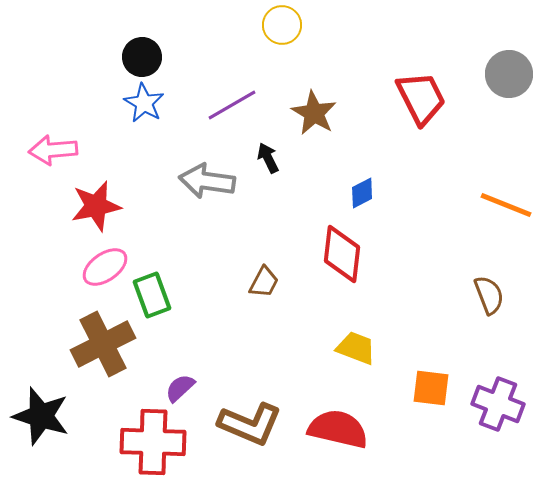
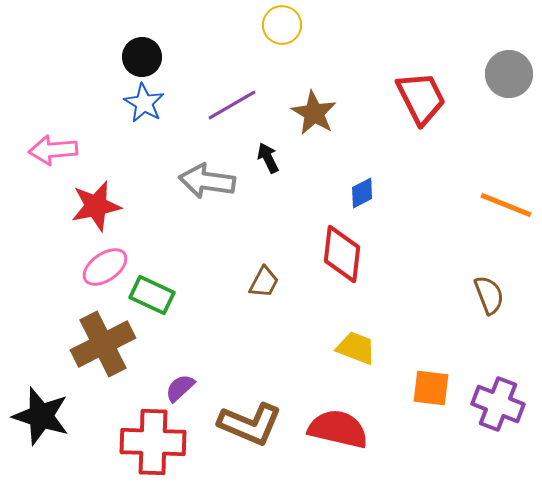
green rectangle: rotated 45 degrees counterclockwise
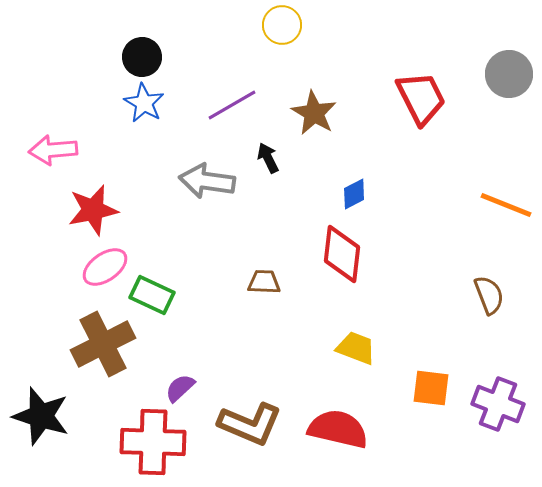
blue diamond: moved 8 px left, 1 px down
red star: moved 3 px left, 4 px down
brown trapezoid: rotated 116 degrees counterclockwise
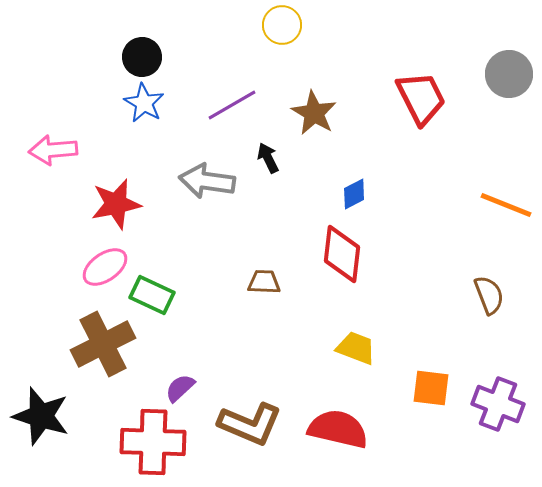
red star: moved 23 px right, 6 px up
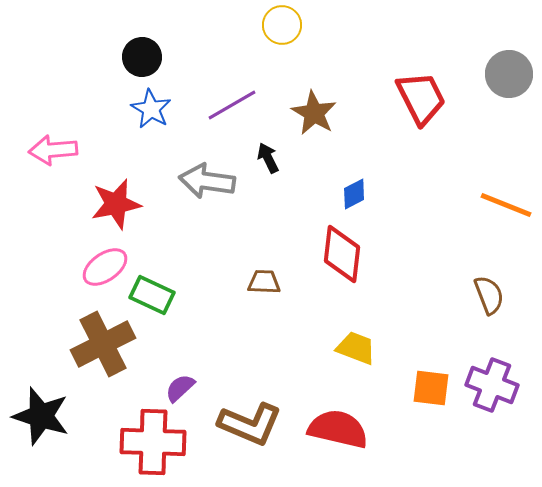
blue star: moved 7 px right, 6 px down
purple cross: moved 6 px left, 19 px up
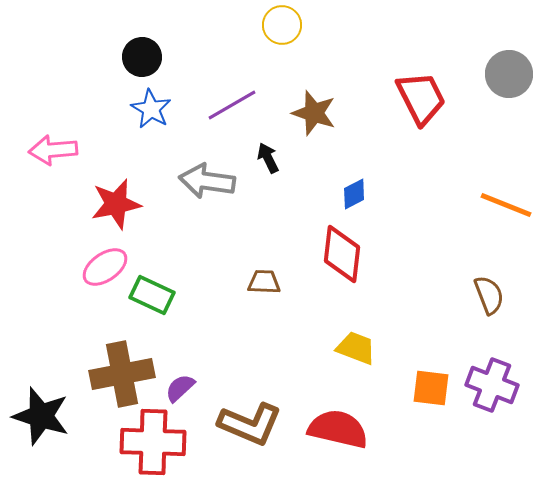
brown star: rotated 12 degrees counterclockwise
brown cross: moved 19 px right, 30 px down; rotated 16 degrees clockwise
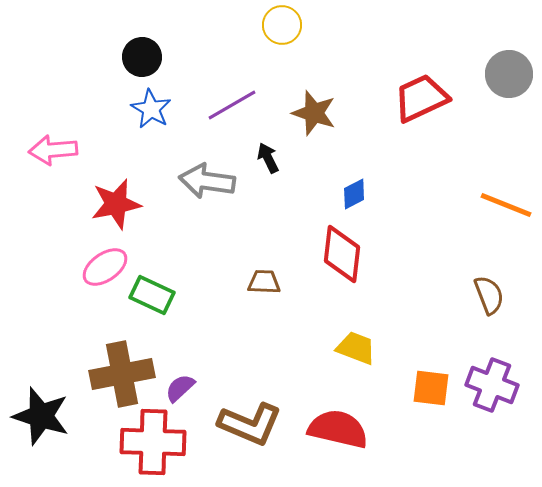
red trapezoid: rotated 88 degrees counterclockwise
